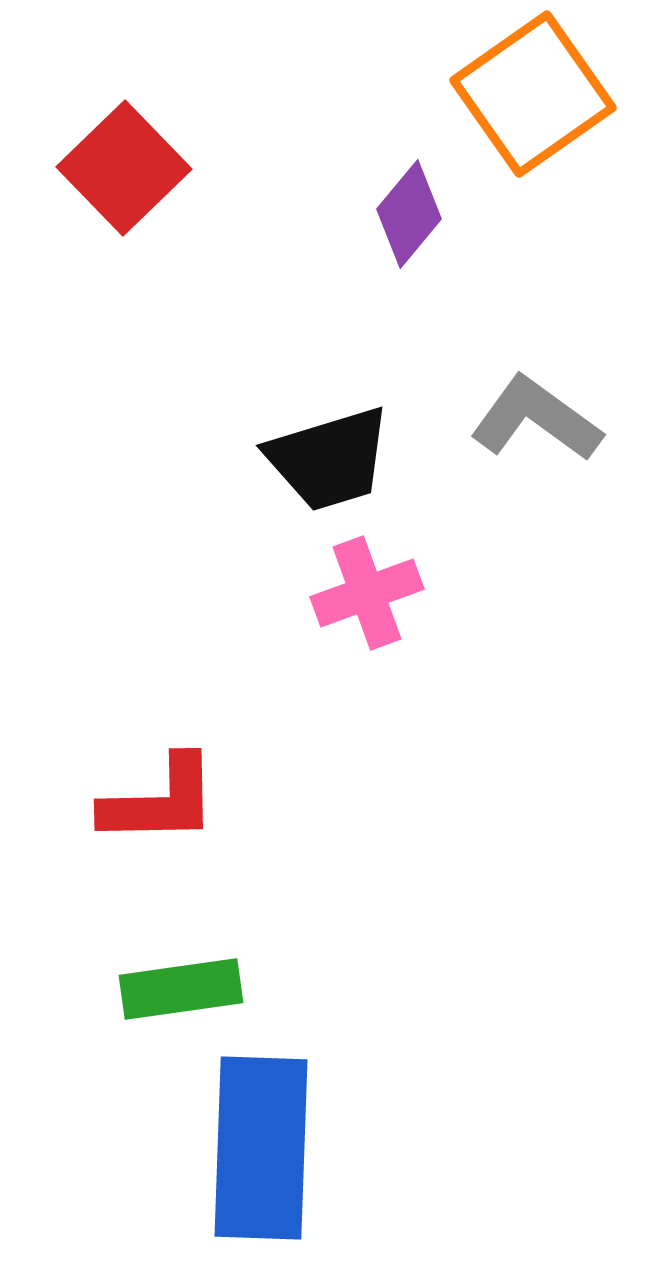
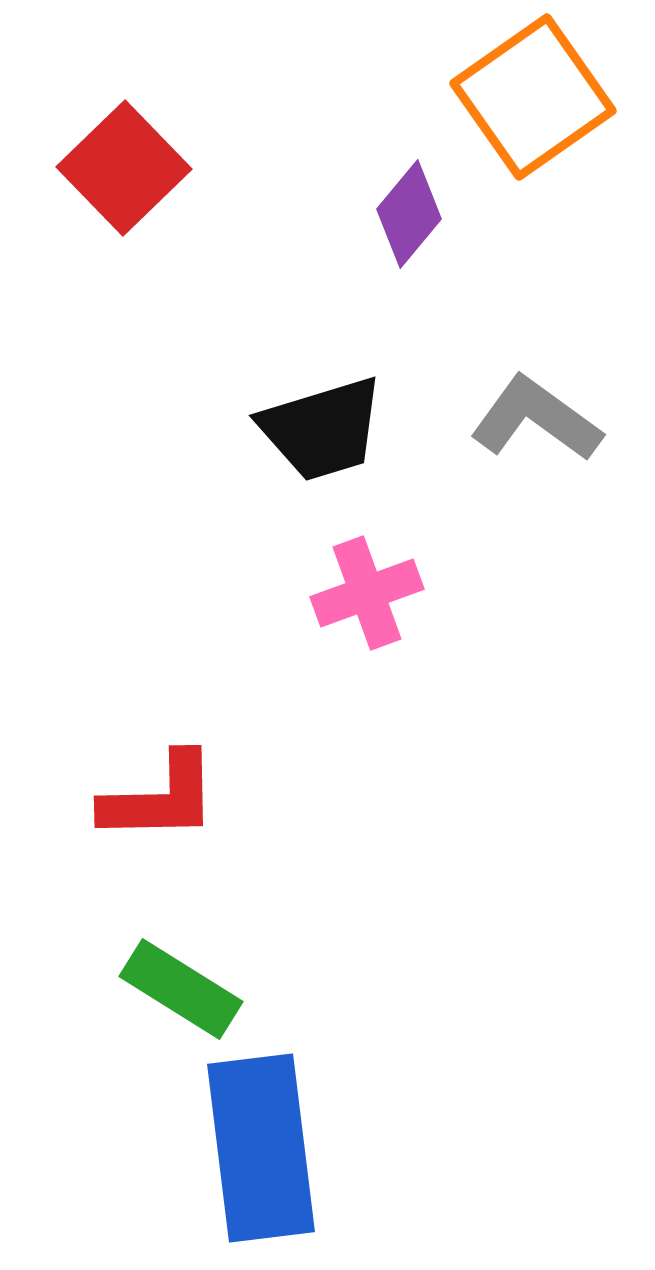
orange square: moved 3 px down
black trapezoid: moved 7 px left, 30 px up
red L-shape: moved 3 px up
green rectangle: rotated 40 degrees clockwise
blue rectangle: rotated 9 degrees counterclockwise
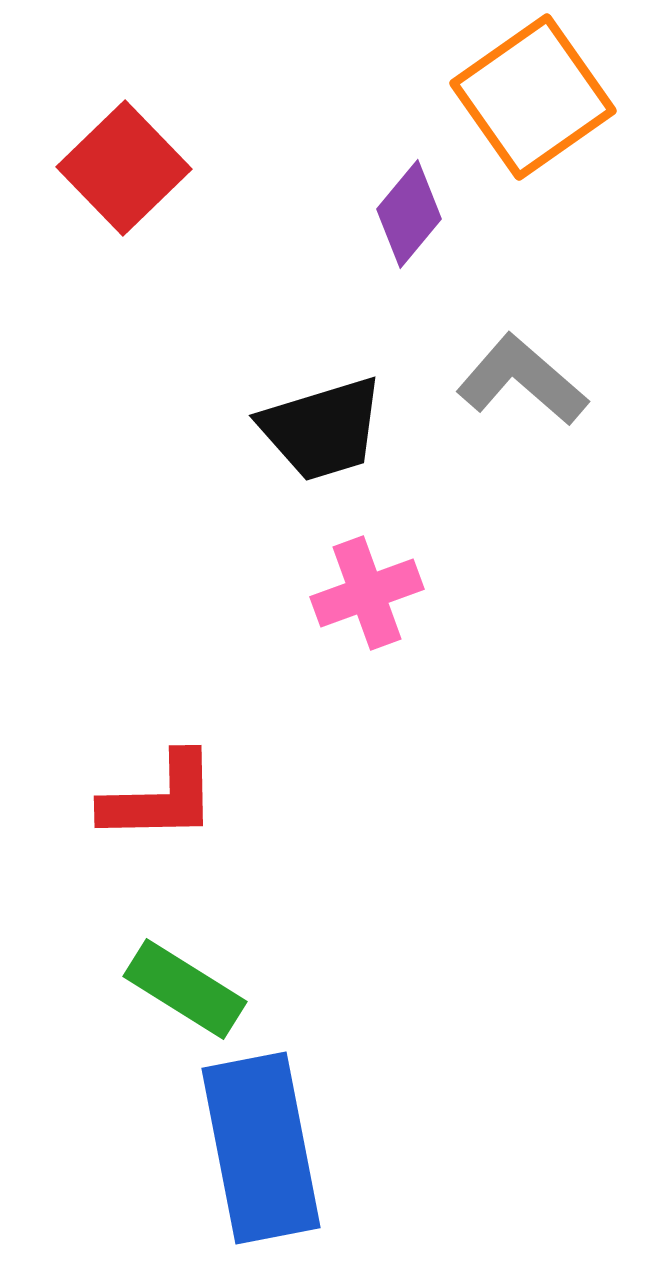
gray L-shape: moved 14 px left, 39 px up; rotated 5 degrees clockwise
green rectangle: moved 4 px right
blue rectangle: rotated 4 degrees counterclockwise
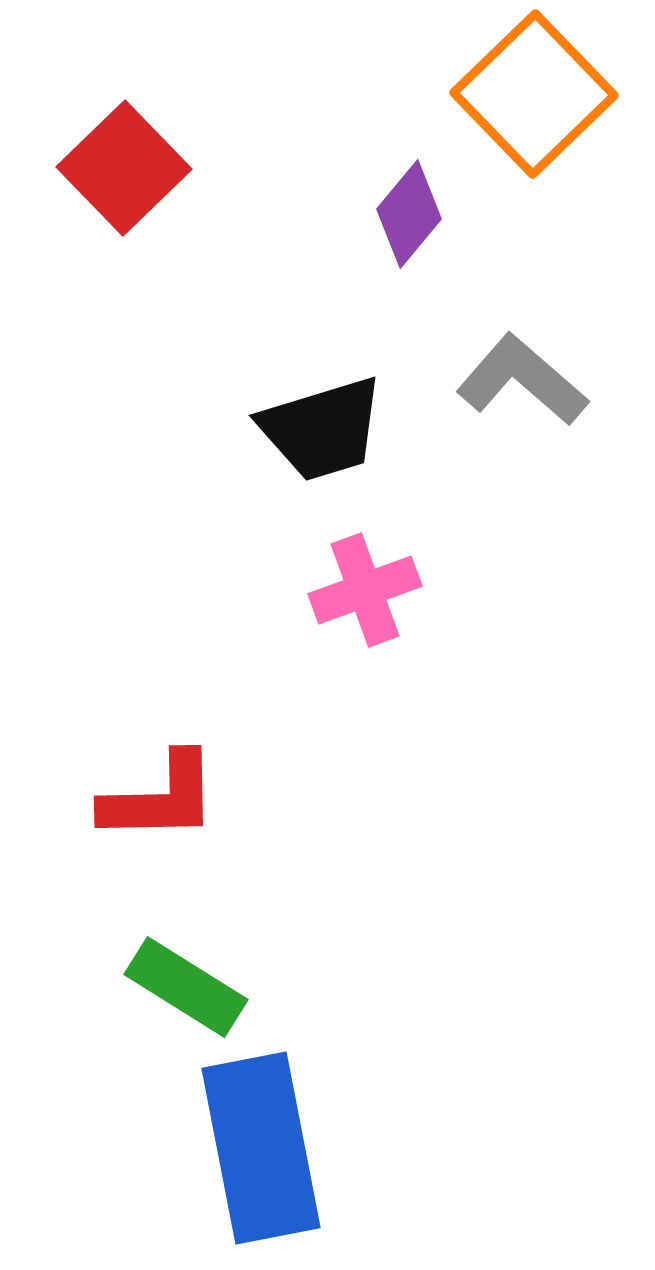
orange square: moved 1 px right, 3 px up; rotated 9 degrees counterclockwise
pink cross: moved 2 px left, 3 px up
green rectangle: moved 1 px right, 2 px up
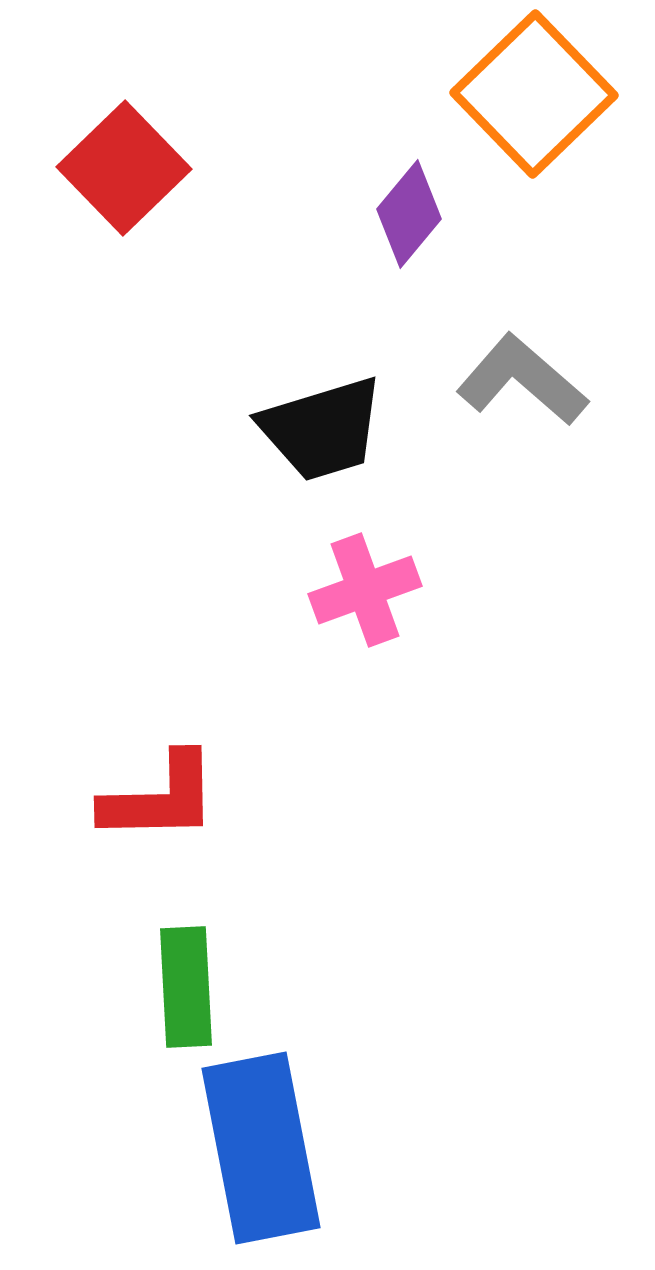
green rectangle: rotated 55 degrees clockwise
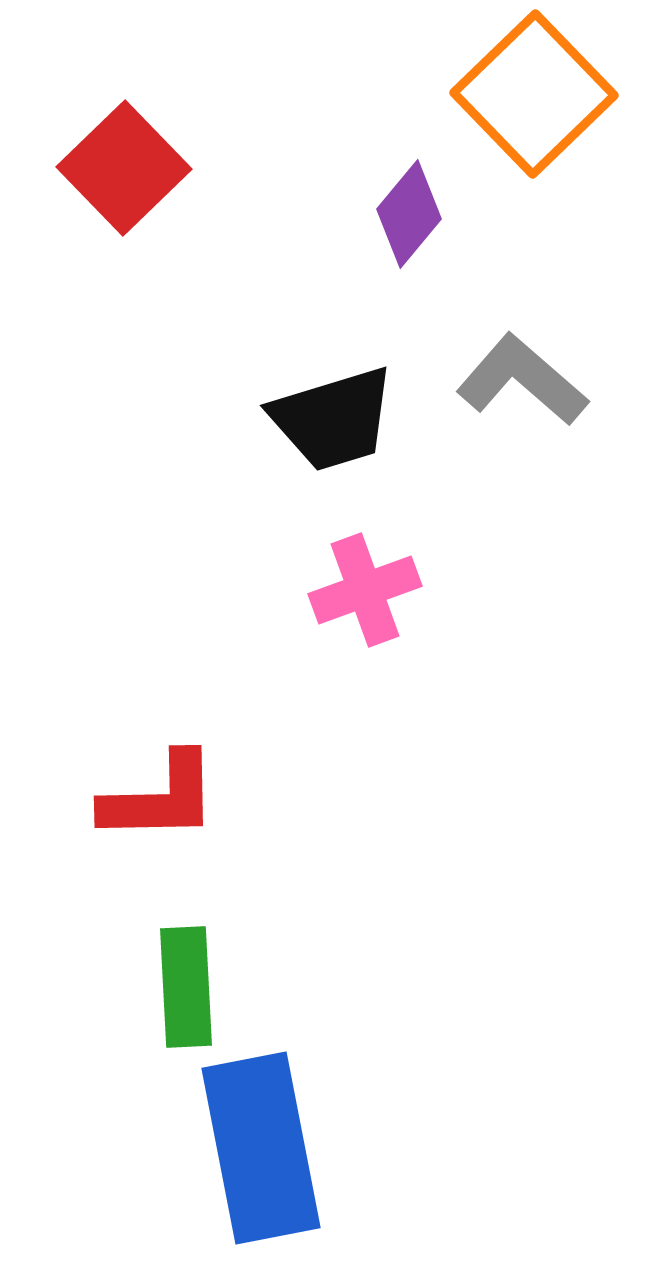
black trapezoid: moved 11 px right, 10 px up
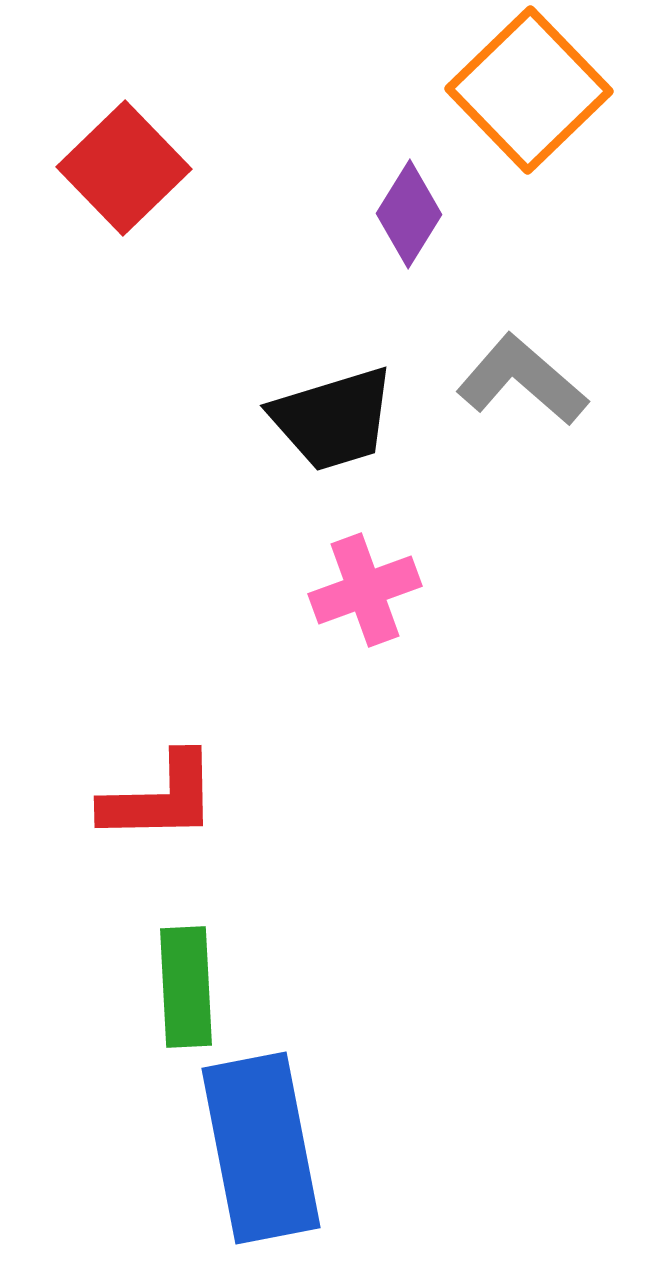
orange square: moved 5 px left, 4 px up
purple diamond: rotated 8 degrees counterclockwise
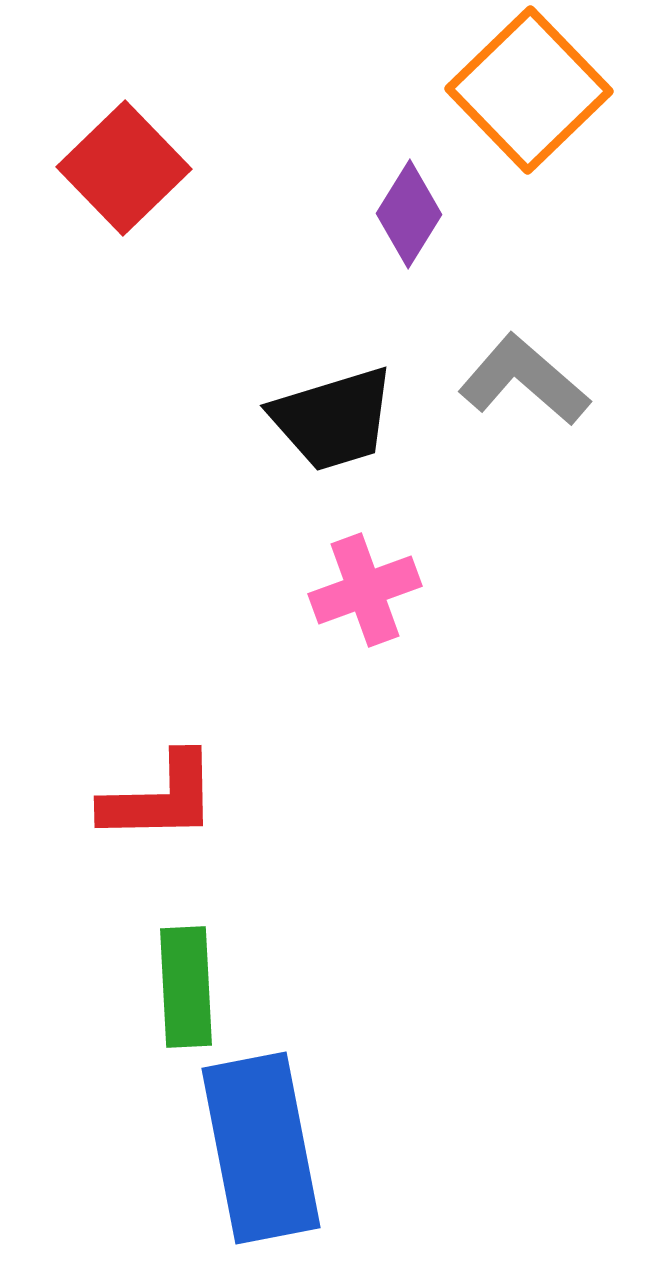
gray L-shape: moved 2 px right
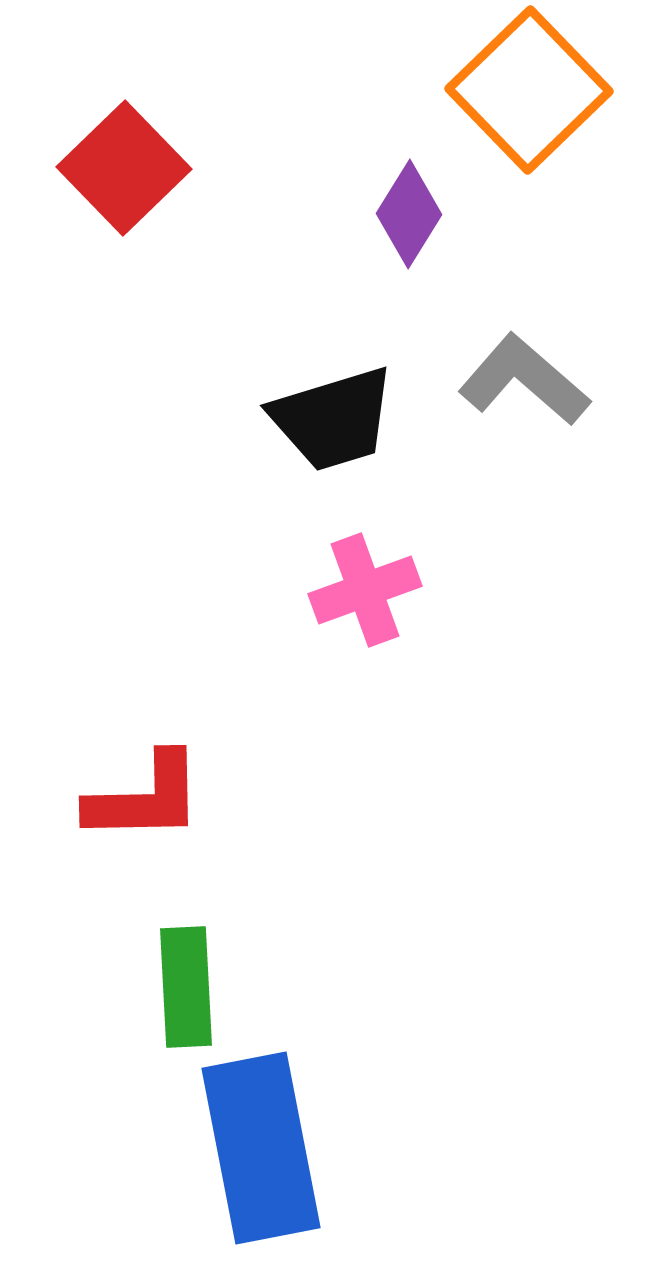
red L-shape: moved 15 px left
